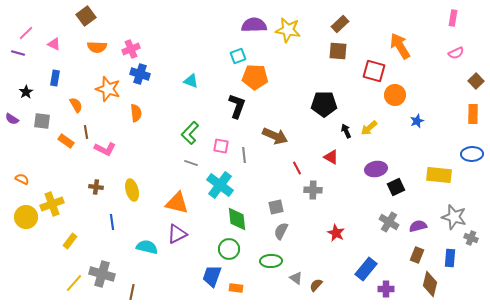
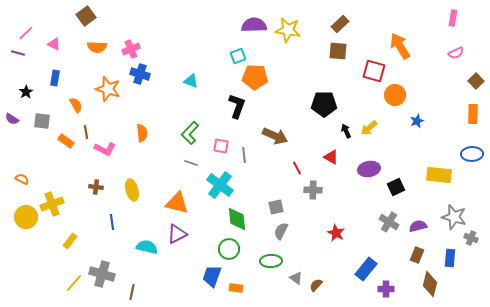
orange semicircle at (136, 113): moved 6 px right, 20 px down
purple ellipse at (376, 169): moved 7 px left
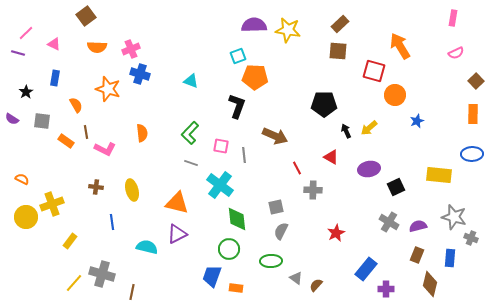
red star at (336, 233): rotated 18 degrees clockwise
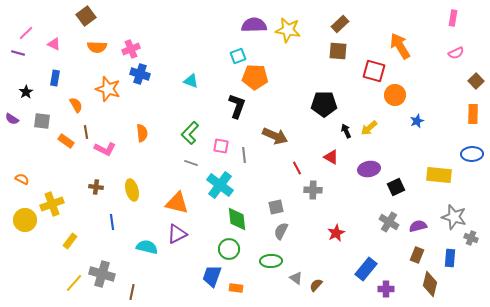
yellow circle at (26, 217): moved 1 px left, 3 px down
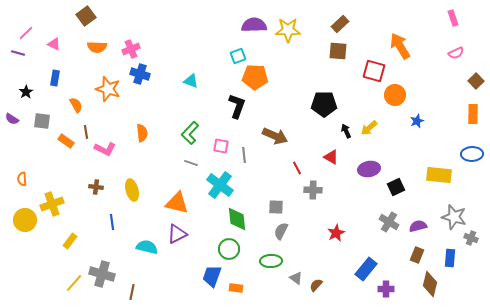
pink rectangle at (453, 18): rotated 28 degrees counterclockwise
yellow star at (288, 30): rotated 10 degrees counterclockwise
orange semicircle at (22, 179): rotated 120 degrees counterclockwise
gray square at (276, 207): rotated 14 degrees clockwise
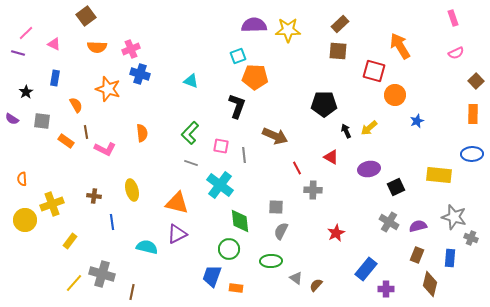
brown cross at (96, 187): moved 2 px left, 9 px down
green diamond at (237, 219): moved 3 px right, 2 px down
